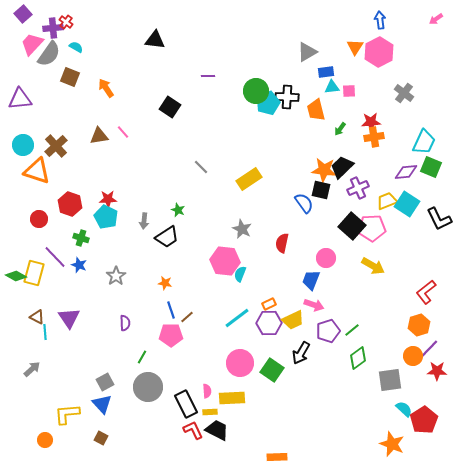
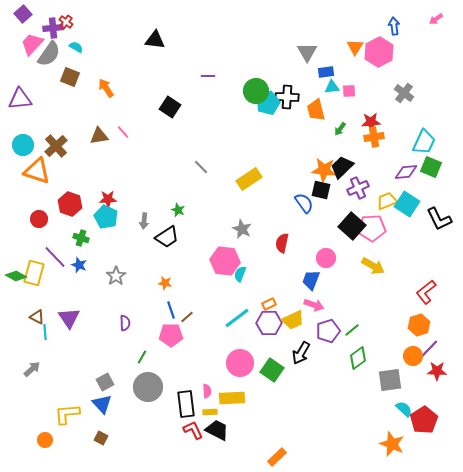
blue arrow at (380, 20): moved 14 px right, 6 px down
gray triangle at (307, 52): rotated 30 degrees counterclockwise
black rectangle at (186, 404): rotated 20 degrees clockwise
orange rectangle at (277, 457): rotated 42 degrees counterclockwise
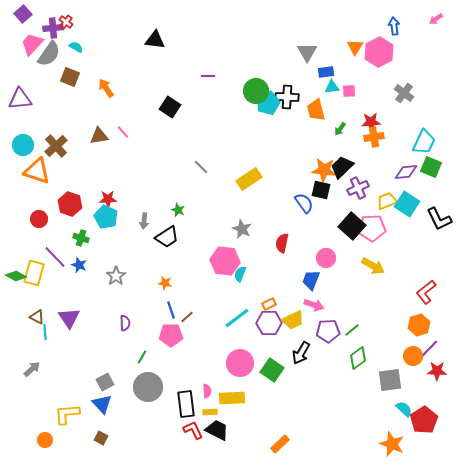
purple pentagon at (328, 331): rotated 15 degrees clockwise
orange rectangle at (277, 457): moved 3 px right, 13 px up
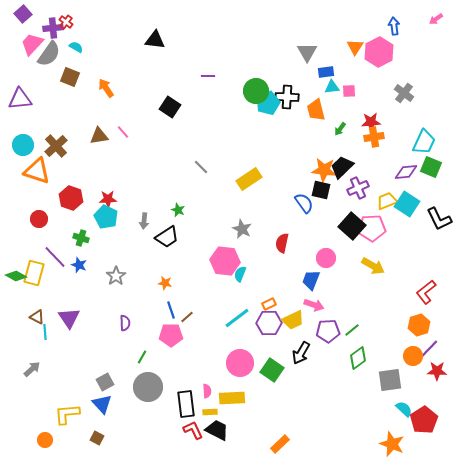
red hexagon at (70, 204): moved 1 px right, 6 px up
brown square at (101, 438): moved 4 px left
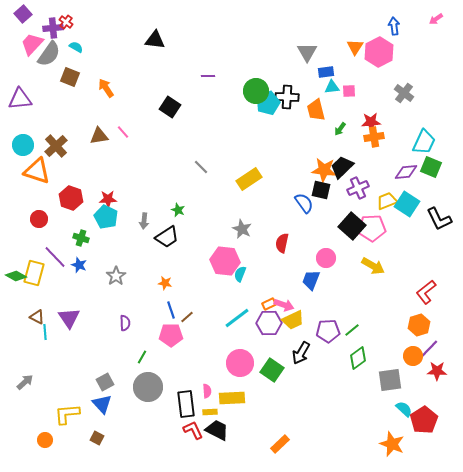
pink arrow at (314, 305): moved 30 px left
gray arrow at (32, 369): moved 7 px left, 13 px down
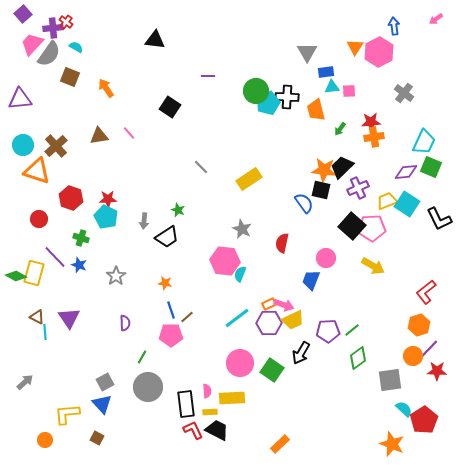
pink line at (123, 132): moved 6 px right, 1 px down
